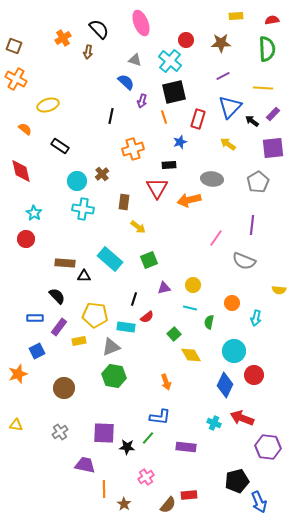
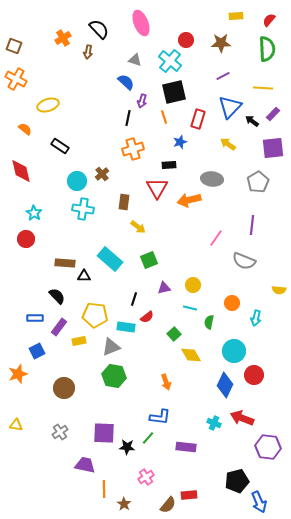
red semicircle at (272, 20): moved 3 px left; rotated 40 degrees counterclockwise
black line at (111, 116): moved 17 px right, 2 px down
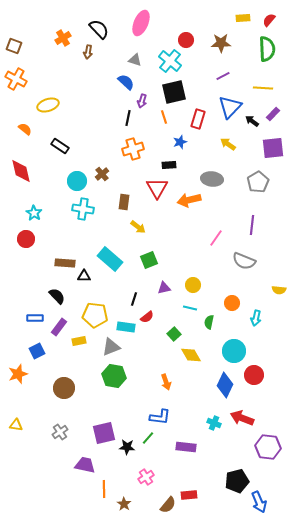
yellow rectangle at (236, 16): moved 7 px right, 2 px down
pink ellipse at (141, 23): rotated 45 degrees clockwise
purple square at (104, 433): rotated 15 degrees counterclockwise
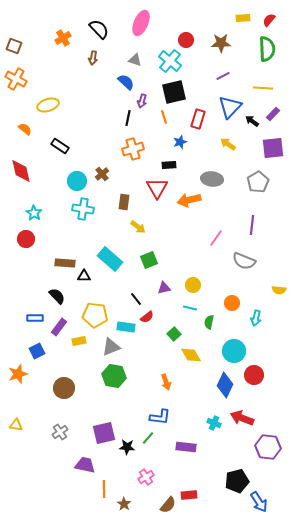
brown arrow at (88, 52): moved 5 px right, 6 px down
black line at (134, 299): moved 2 px right; rotated 56 degrees counterclockwise
blue arrow at (259, 502): rotated 10 degrees counterclockwise
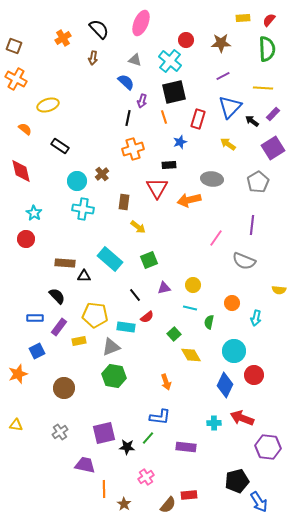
purple square at (273, 148): rotated 25 degrees counterclockwise
black line at (136, 299): moved 1 px left, 4 px up
cyan cross at (214, 423): rotated 24 degrees counterclockwise
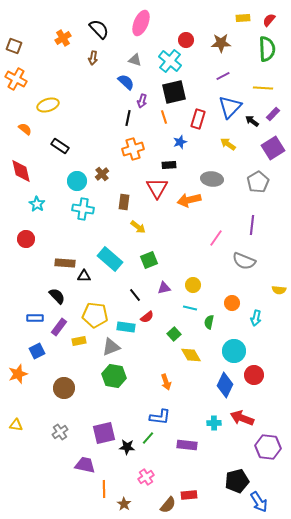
cyan star at (34, 213): moved 3 px right, 9 px up
purple rectangle at (186, 447): moved 1 px right, 2 px up
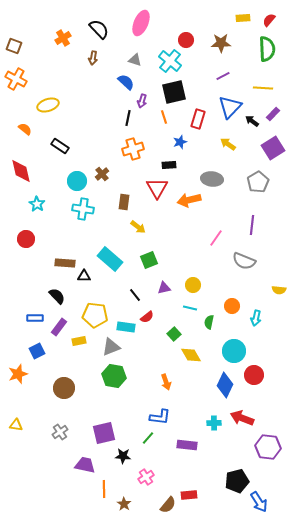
orange circle at (232, 303): moved 3 px down
black star at (127, 447): moved 4 px left, 9 px down
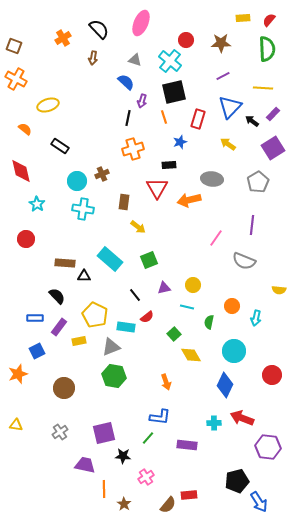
brown cross at (102, 174): rotated 16 degrees clockwise
cyan line at (190, 308): moved 3 px left, 1 px up
yellow pentagon at (95, 315): rotated 20 degrees clockwise
red circle at (254, 375): moved 18 px right
